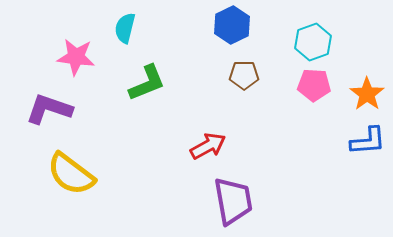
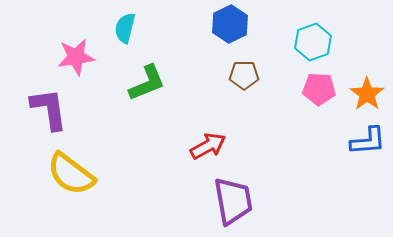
blue hexagon: moved 2 px left, 1 px up
pink star: rotated 15 degrees counterclockwise
pink pentagon: moved 5 px right, 4 px down
purple L-shape: rotated 63 degrees clockwise
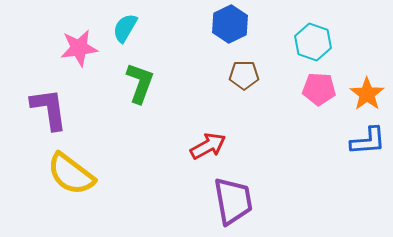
cyan semicircle: rotated 16 degrees clockwise
cyan hexagon: rotated 21 degrees counterclockwise
pink star: moved 3 px right, 9 px up
green L-shape: moved 7 px left; rotated 48 degrees counterclockwise
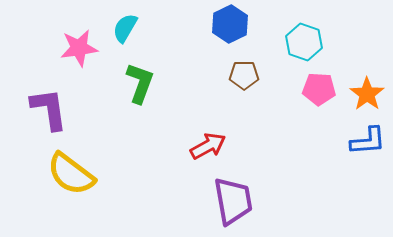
cyan hexagon: moved 9 px left
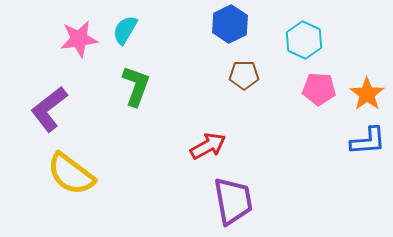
cyan semicircle: moved 2 px down
cyan hexagon: moved 2 px up; rotated 6 degrees clockwise
pink star: moved 9 px up
green L-shape: moved 4 px left, 3 px down
purple L-shape: rotated 120 degrees counterclockwise
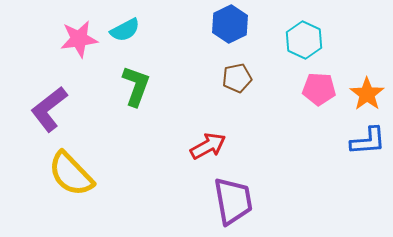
cyan semicircle: rotated 148 degrees counterclockwise
brown pentagon: moved 7 px left, 3 px down; rotated 12 degrees counterclockwise
yellow semicircle: rotated 9 degrees clockwise
